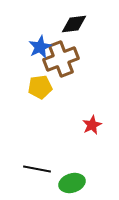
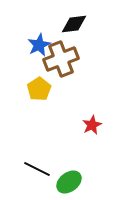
blue star: moved 1 px left, 2 px up
yellow pentagon: moved 1 px left, 2 px down; rotated 25 degrees counterclockwise
black line: rotated 16 degrees clockwise
green ellipse: moved 3 px left, 1 px up; rotated 20 degrees counterclockwise
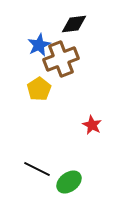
red star: rotated 18 degrees counterclockwise
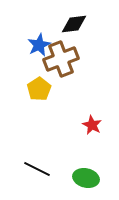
green ellipse: moved 17 px right, 4 px up; rotated 50 degrees clockwise
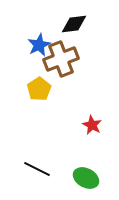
green ellipse: rotated 15 degrees clockwise
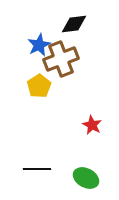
yellow pentagon: moved 3 px up
black line: rotated 28 degrees counterclockwise
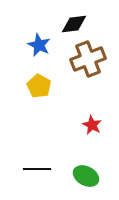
blue star: rotated 20 degrees counterclockwise
brown cross: moved 27 px right
yellow pentagon: rotated 10 degrees counterclockwise
green ellipse: moved 2 px up
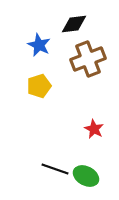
yellow pentagon: rotated 25 degrees clockwise
red star: moved 2 px right, 4 px down
black line: moved 18 px right; rotated 20 degrees clockwise
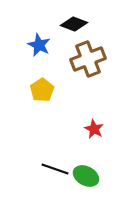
black diamond: rotated 28 degrees clockwise
yellow pentagon: moved 3 px right, 4 px down; rotated 15 degrees counterclockwise
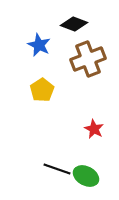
black line: moved 2 px right
